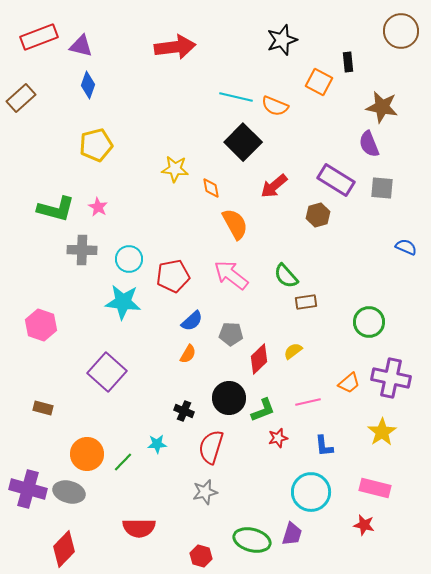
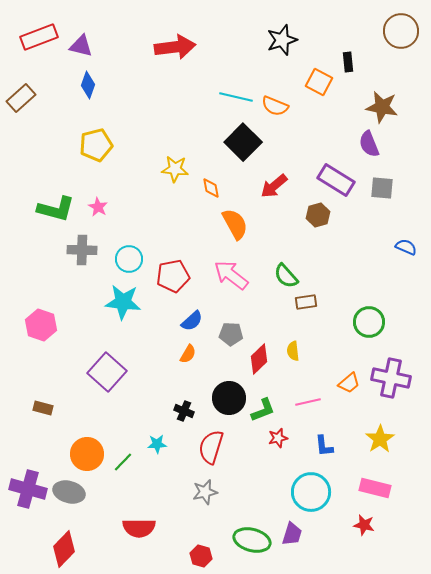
yellow semicircle at (293, 351): rotated 60 degrees counterclockwise
yellow star at (382, 432): moved 2 px left, 7 px down
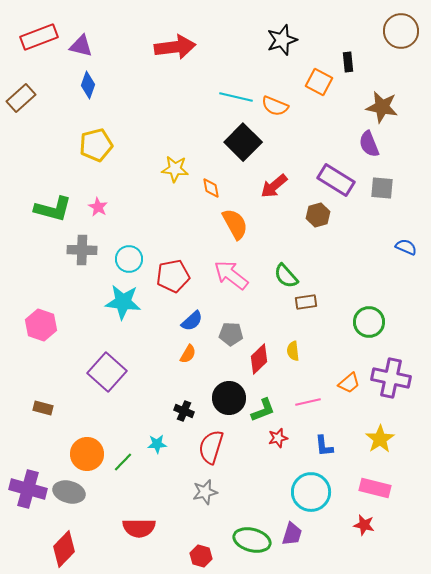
green L-shape at (56, 209): moved 3 px left
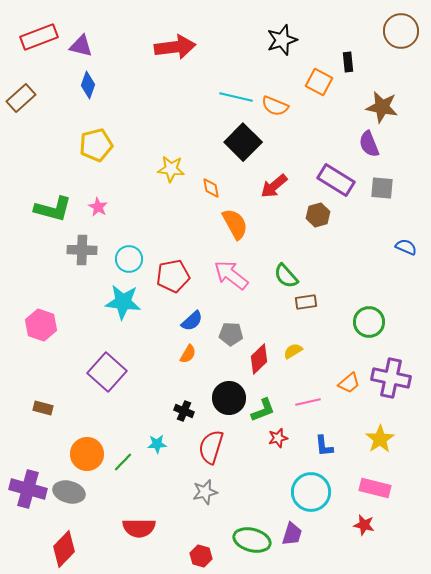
yellow star at (175, 169): moved 4 px left
yellow semicircle at (293, 351): rotated 66 degrees clockwise
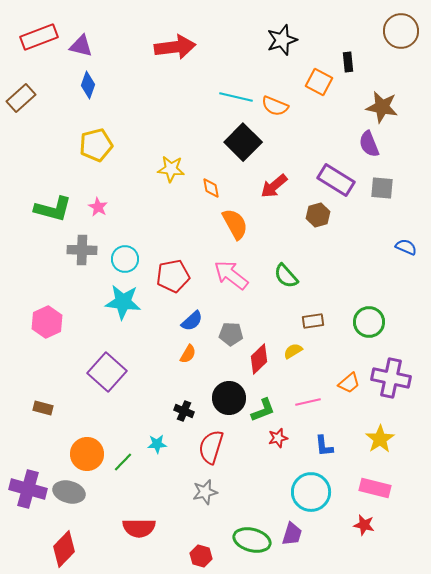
cyan circle at (129, 259): moved 4 px left
brown rectangle at (306, 302): moved 7 px right, 19 px down
pink hexagon at (41, 325): moved 6 px right, 3 px up; rotated 16 degrees clockwise
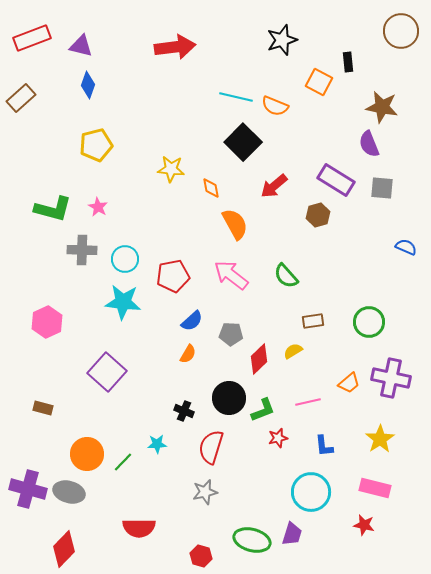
red rectangle at (39, 37): moved 7 px left, 1 px down
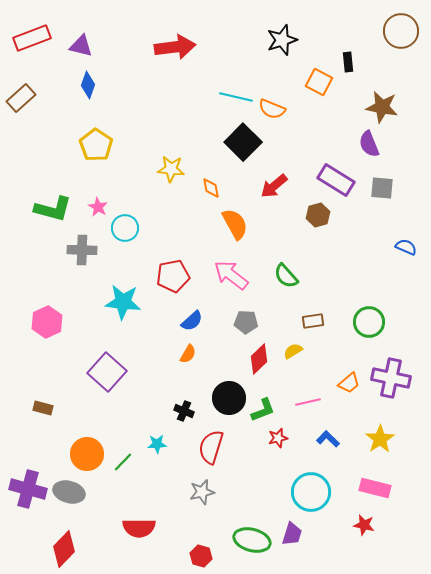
orange semicircle at (275, 106): moved 3 px left, 3 px down
yellow pentagon at (96, 145): rotated 24 degrees counterclockwise
cyan circle at (125, 259): moved 31 px up
gray pentagon at (231, 334): moved 15 px right, 12 px up
blue L-shape at (324, 446): moved 4 px right, 7 px up; rotated 140 degrees clockwise
gray star at (205, 492): moved 3 px left
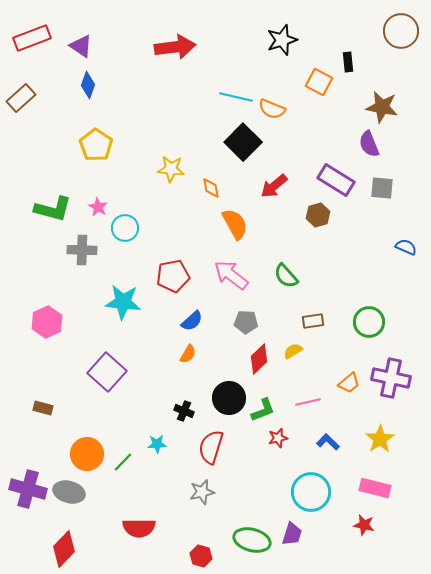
purple triangle at (81, 46): rotated 20 degrees clockwise
blue L-shape at (328, 439): moved 3 px down
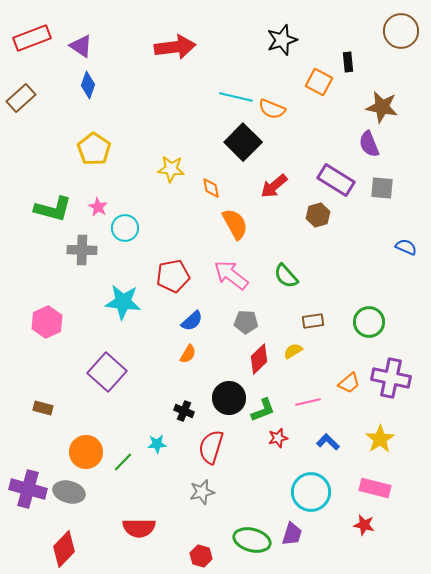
yellow pentagon at (96, 145): moved 2 px left, 4 px down
orange circle at (87, 454): moved 1 px left, 2 px up
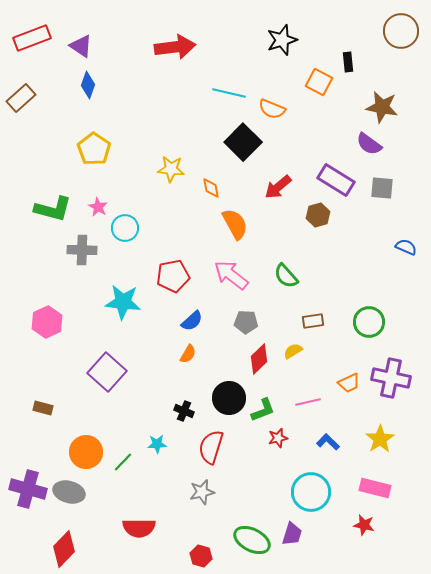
cyan line at (236, 97): moved 7 px left, 4 px up
purple semicircle at (369, 144): rotated 32 degrees counterclockwise
red arrow at (274, 186): moved 4 px right, 1 px down
orange trapezoid at (349, 383): rotated 15 degrees clockwise
green ellipse at (252, 540): rotated 12 degrees clockwise
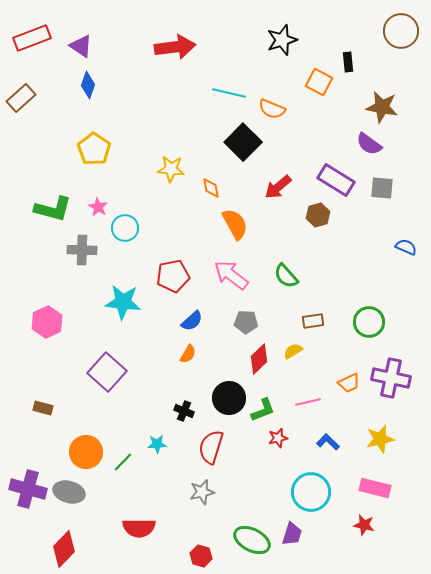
yellow star at (380, 439): rotated 20 degrees clockwise
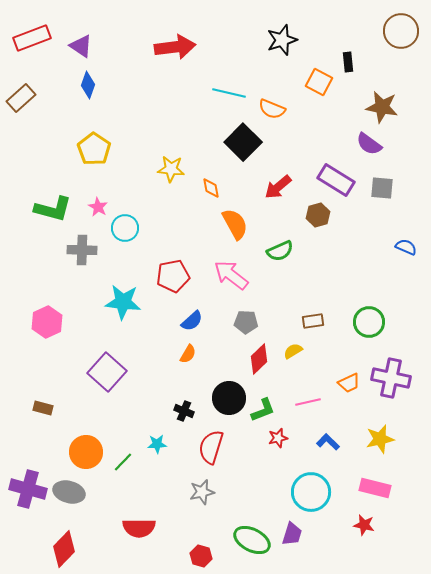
green semicircle at (286, 276): moved 6 px left, 25 px up; rotated 72 degrees counterclockwise
